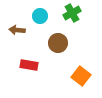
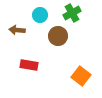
cyan circle: moved 1 px up
brown circle: moved 7 px up
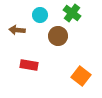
green cross: rotated 24 degrees counterclockwise
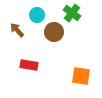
cyan circle: moved 3 px left
brown arrow: rotated 42 degrees clockwise
brown circle: moved 4 px left, 4 px up
orange square: rotated 30 degrees counterclockwise
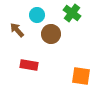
brown circle: moved 3 px left, 2 px down
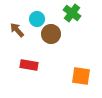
cyan circle: moved 4 px down
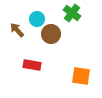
red rectangle: moved 3 px right
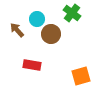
orange square: rotated 24 degrees counterclockwise
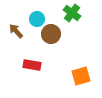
brown arrow: moved 1 px left, 1 px down
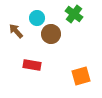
green cross: moved 2 px right, 1 px down
cyan circle: moved 1 px up
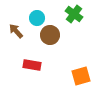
brown circle: moved 1 px left, 1 px down
